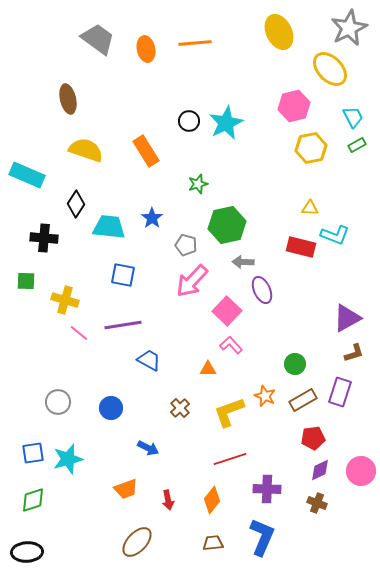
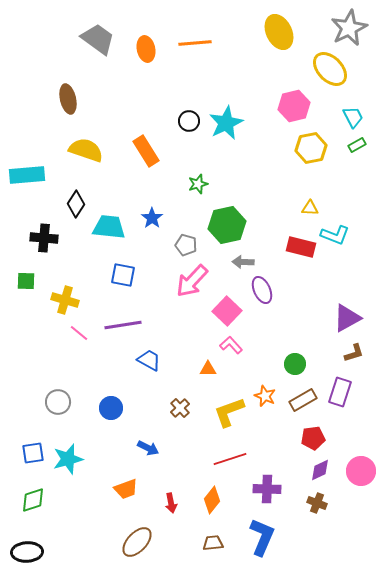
cyan rectangle at (27, 175): rotated 28 degrees counterclockwise
red arrow at (168, 500): moved 3 px right, 3 px down
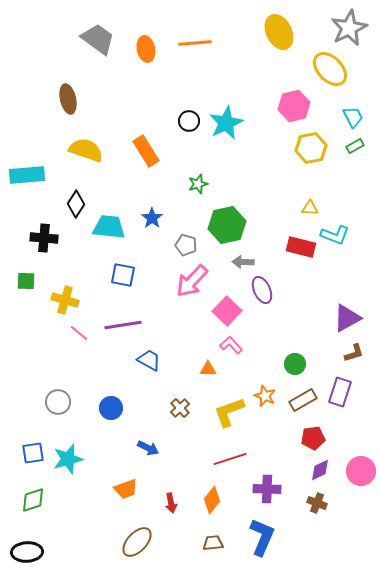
green rectangle at (357, 145): moved 2 px left, 1 px down
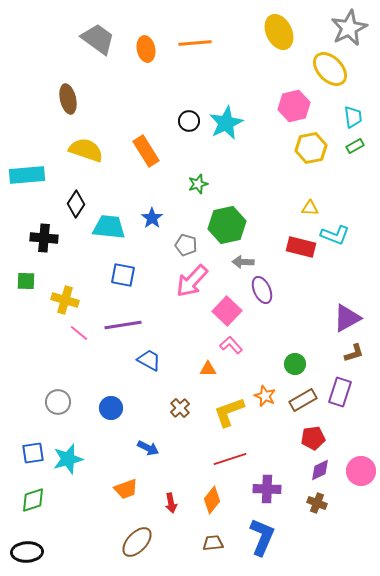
cyan trapezoid at (353, 117): rotated 20 degrees clockwise
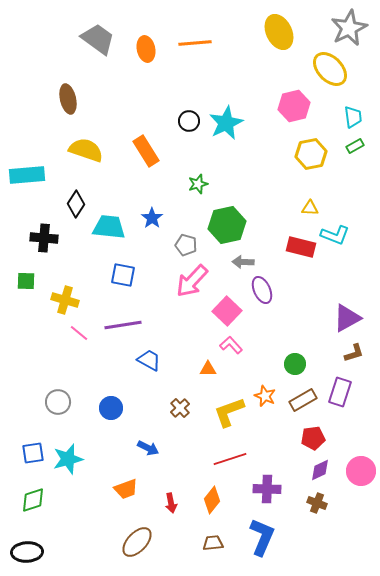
yellow hexagon at (311, 148): moved 6 px down
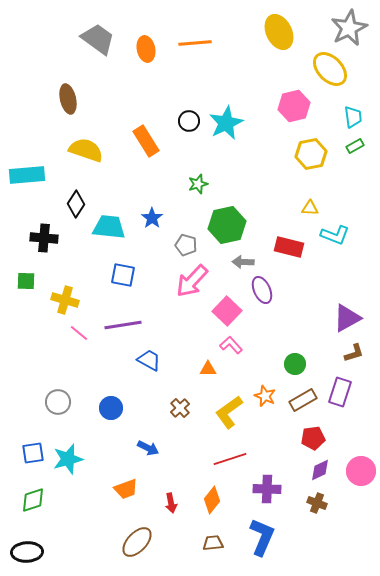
orange rectangle at (146, 151): moved 10 px up
red rectangle at (301, 247): moved 12 px left
yellow L-shape at (229, 412): rotated 16 degrees counterclockwise
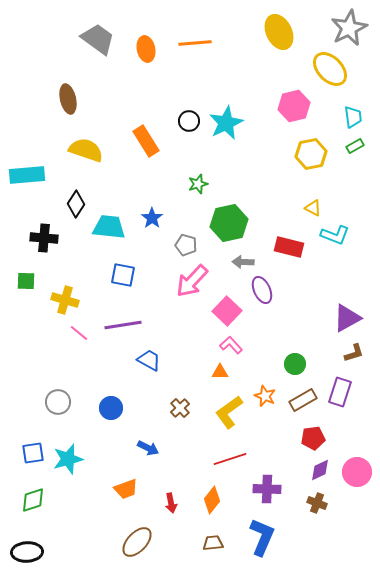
yellow triangle at (310, 208): moved 3 px right; rotated 24 degrees clockwise
green hexagon at (227, 225): moved 2 px right, 2 px up
orange triangle at (208, 369): moved 12 px right, 3 px down
pink circle at (361, 471): moved 4 px left, 1 px down
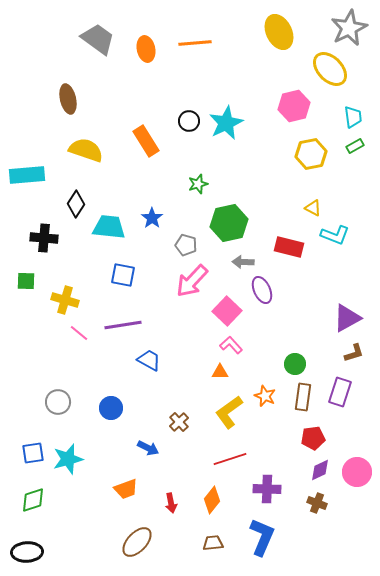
brown rectangle at (303, 400): moved 3 px up; rotated 52 degrees counterclockwise
brown cross at (180, 408): moved 1 px left, 14 px down
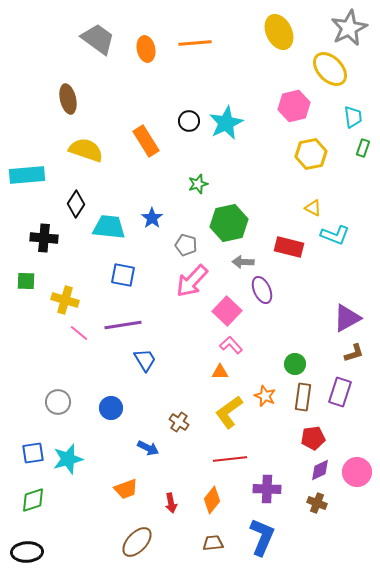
green rectangle at (355, 146): moved 8 px right, 2 px down; rotated 42 degrees counterclockwise
blue trapezoid at (149, 360): moved 4 px left; rotated 30 degrees clockwise
brown cross at (179, 422): rotated 12 degrees counterclockwise
red line at (230, 459): rotated 12 degrees clockwise
